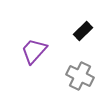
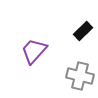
gray cross: rotated 12 degrees counterclockwise
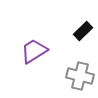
purple trapezoid: rotated 16 degrees clockwise
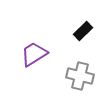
purple trapezoid: moved 3 px down
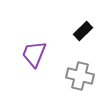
purple trapezoid: rotated 36 degrees counterclockwise
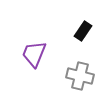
black rectangle: rotated 12 degrees counterclockwise
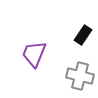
black rectangle: moved 4 px down
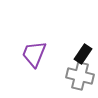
black rectangle: moved 19 px down
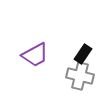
purple trapezoid: moved 1 px right, 1 px down; rotated 140 degrees counterclockwise
